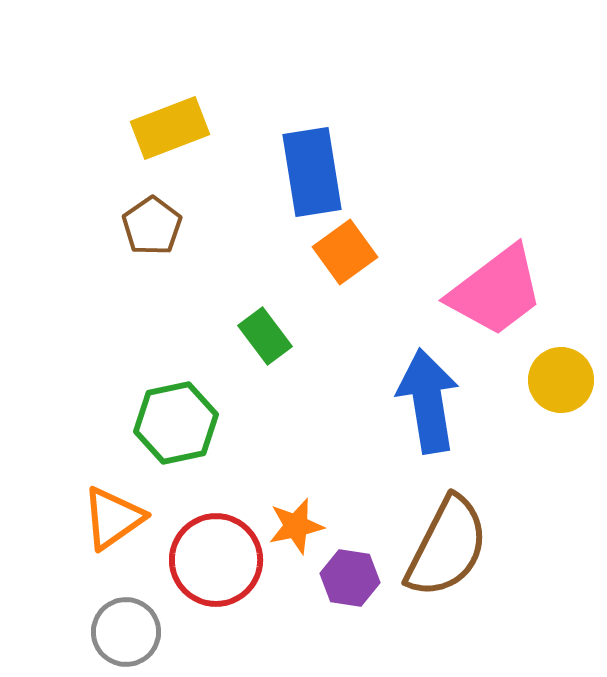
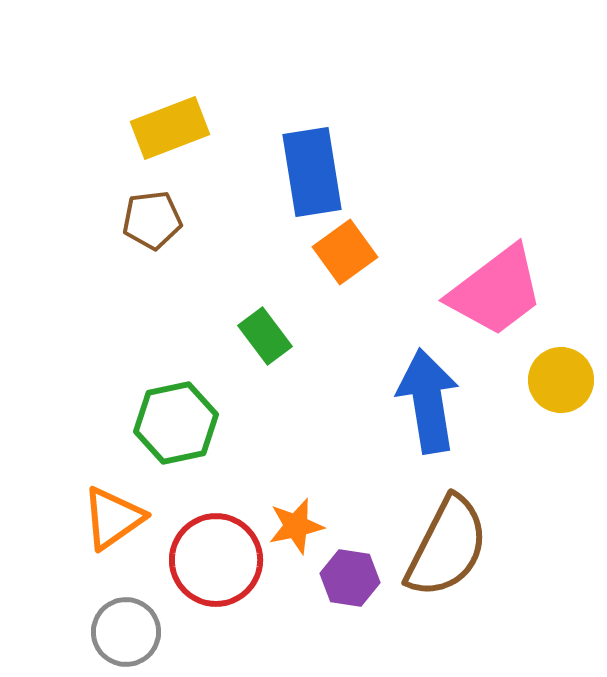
brown pentagon: moved 6 px up; rotated 28 degrees clockwise
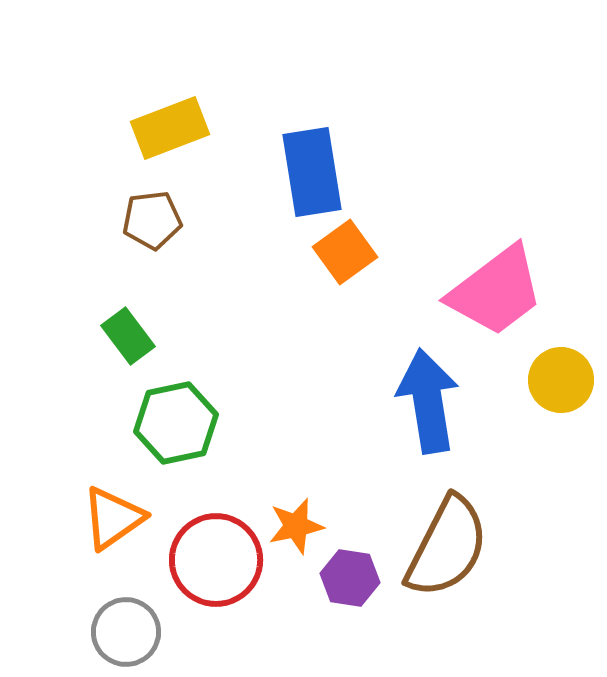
green rectangle: moved 137 px left
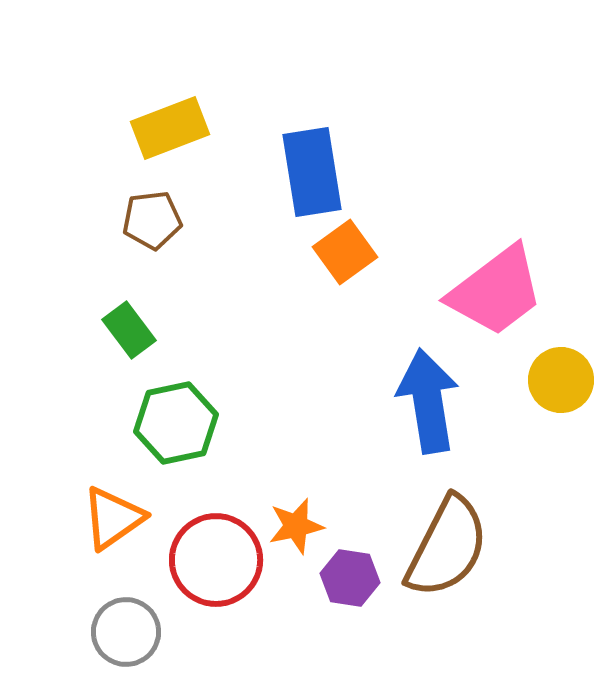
green rectangle: moved 1 px right, 6 px up
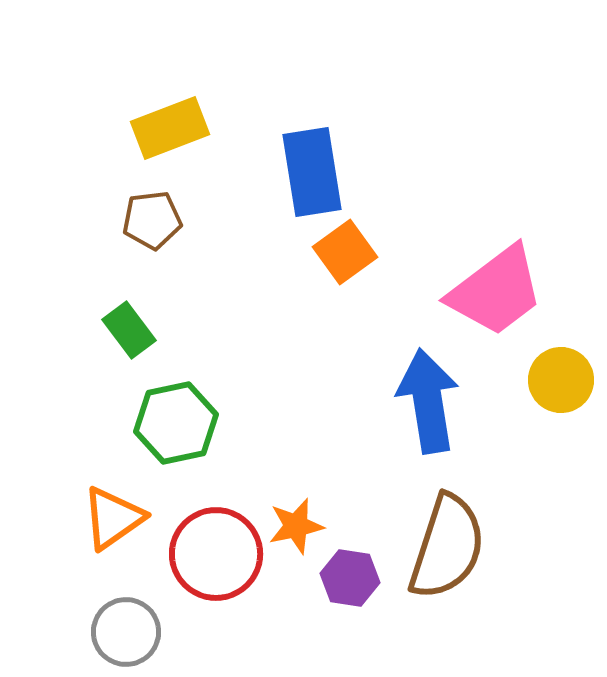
brown semicircle: rotated 9 degrees counterclockwise
red circle: moved 6 px up
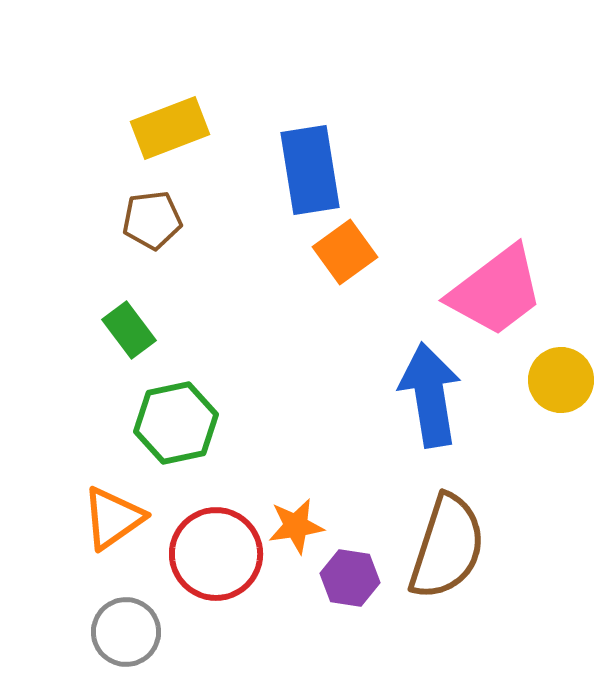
blue rectangle: moved 2 px left, 2 px up
blue arrow: moved 2 px right, 6 px up
orange star: rotated 4 degrees clockwise
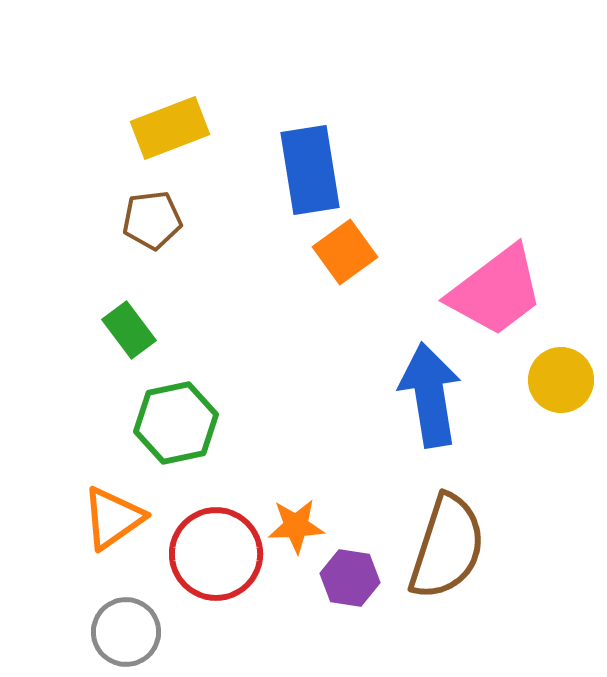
orange star: rotated 6 degrees clockwise
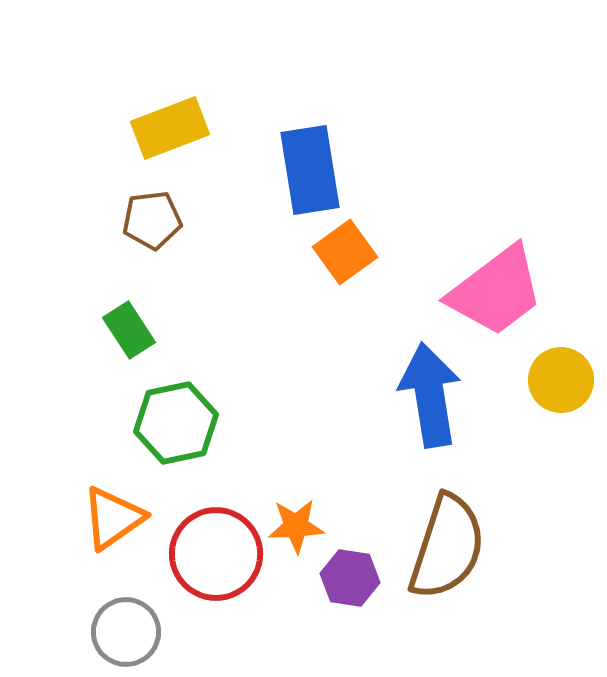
green rectangle: rotated 4 degrees clockwise
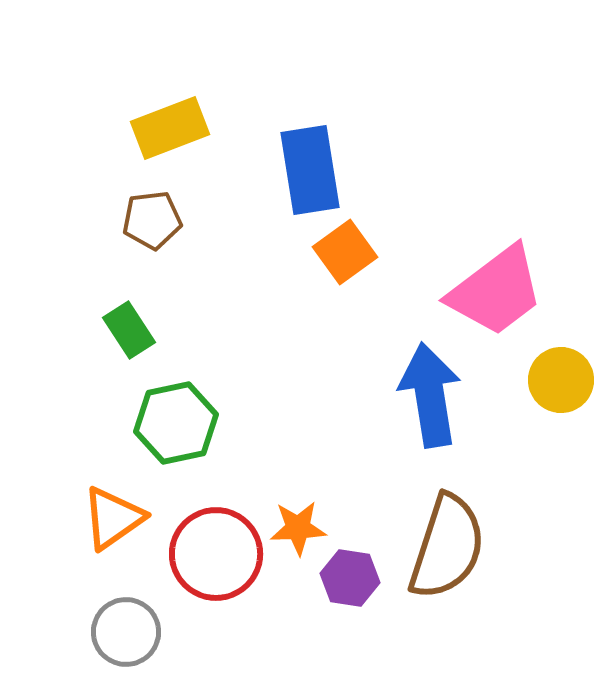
orange star: moved 2 px right, 2 px down
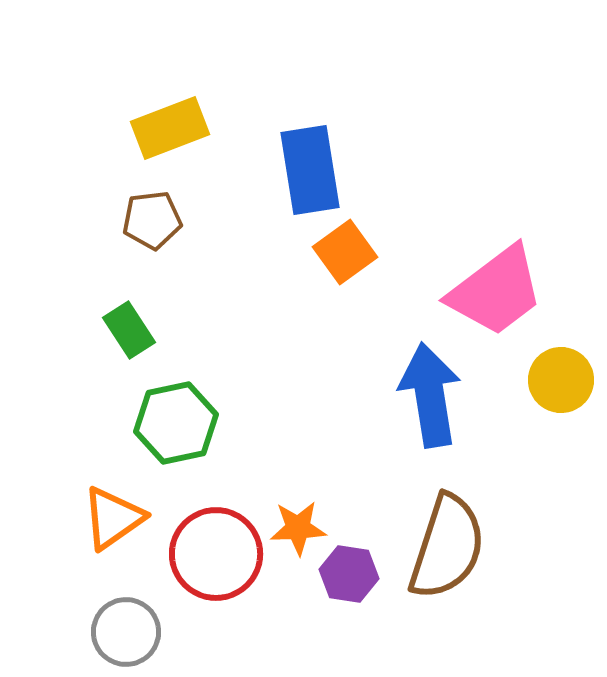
purple hexagon: moved 1 px left, 4 px up
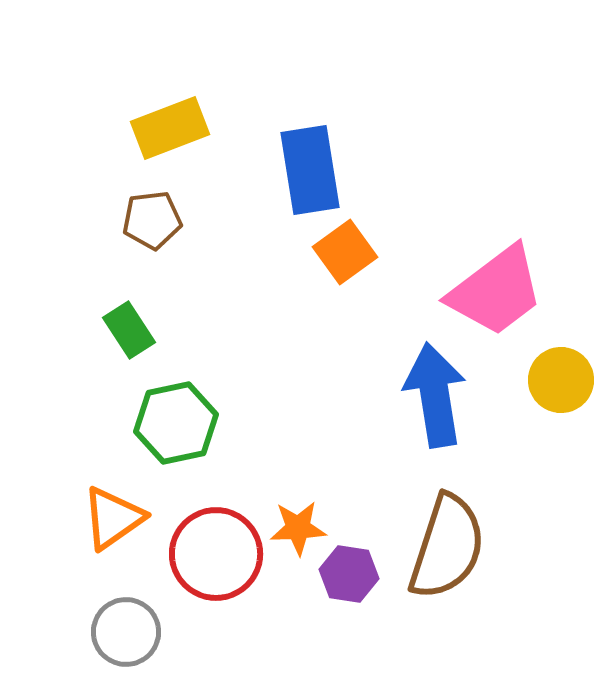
blue arrow: moved 5 px right
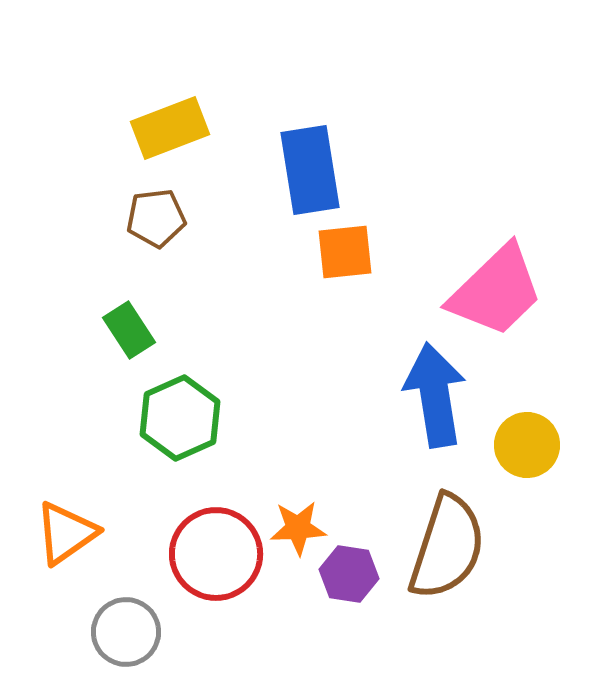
brown pentagon: moved 4 px right, 2 px up
orange square: rotated 30 degrees clockwise
pink trapezoid: rotated 7 degrees counterclockwise
yellow circle: moved 34 px left, 65 px down
green hexagon: moved 4 px right, 5 px up; rotated 12 degrees counterclockwise
orange triangle: moved 47 px left, 15 px down
